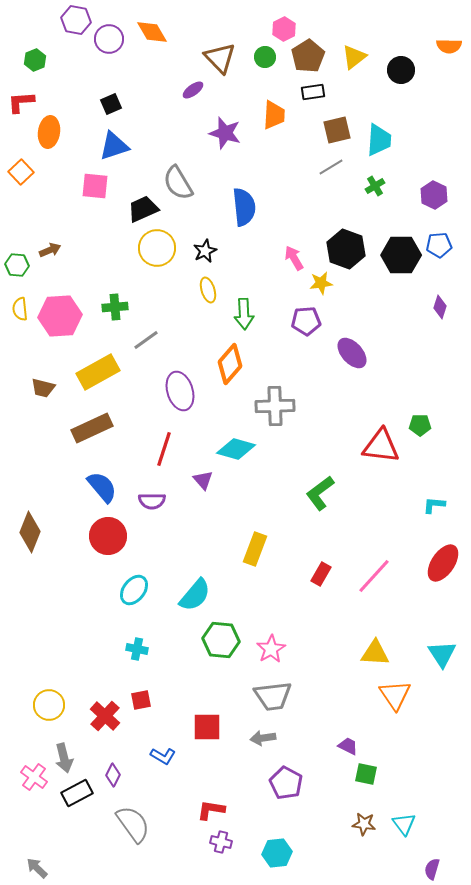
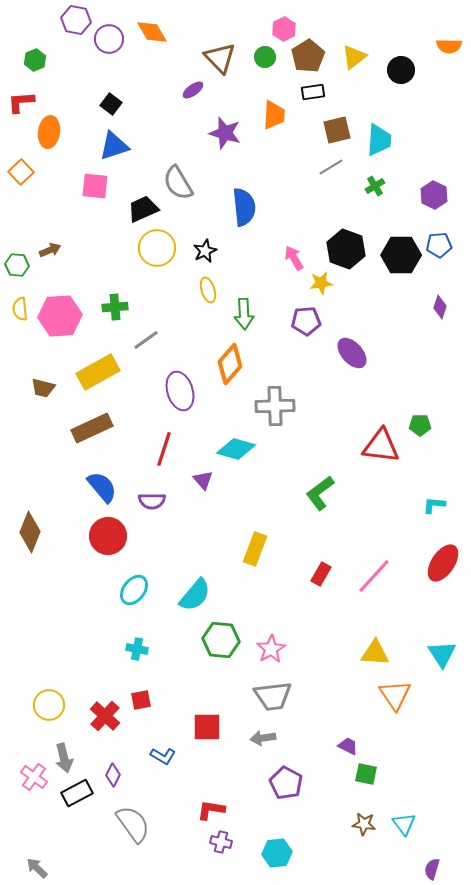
black square at (111, 104): rotated 30 degrees counterclockwise
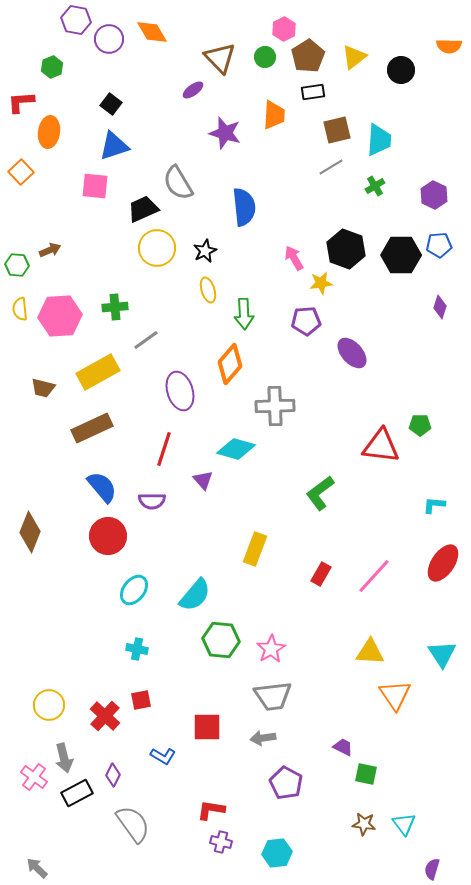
green hexagon at (35, 60): moved 17 px right, 7 px down
yellow triangle at (375, 653): moved 5 px left, 1 px up
purple trapezoid at (348, 746): moved 5 px left, 1 px down
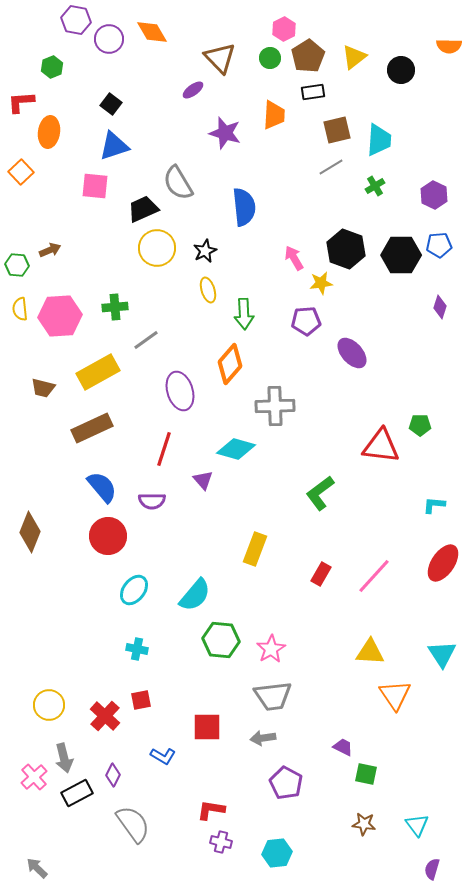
green circle at (265, 57): moved 5 px right, 1 px down
pink cross at (34, 777): rotated 12 degrees clockwise
cyan triangle at (404, 824): moved 13 px right, 1 px down
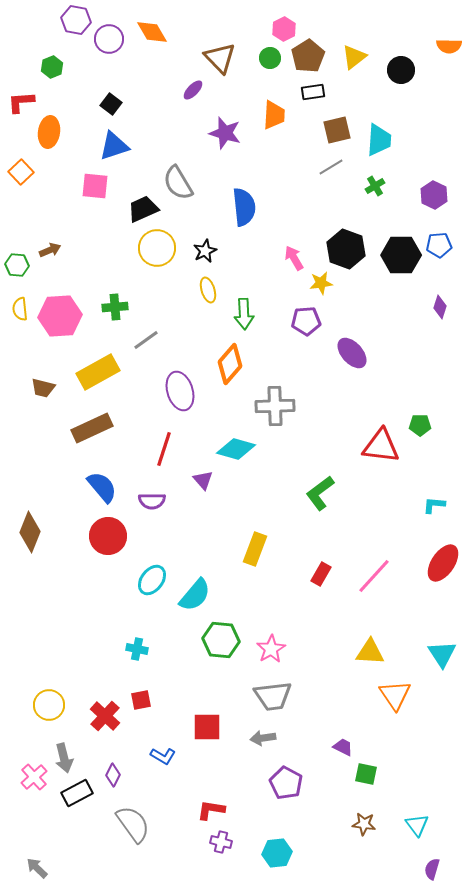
purple ellipse at (193, 90): rotated 10 degrees counterclockwise
cyan ellipse at (134, 590): moved 18 px right, 10 px up
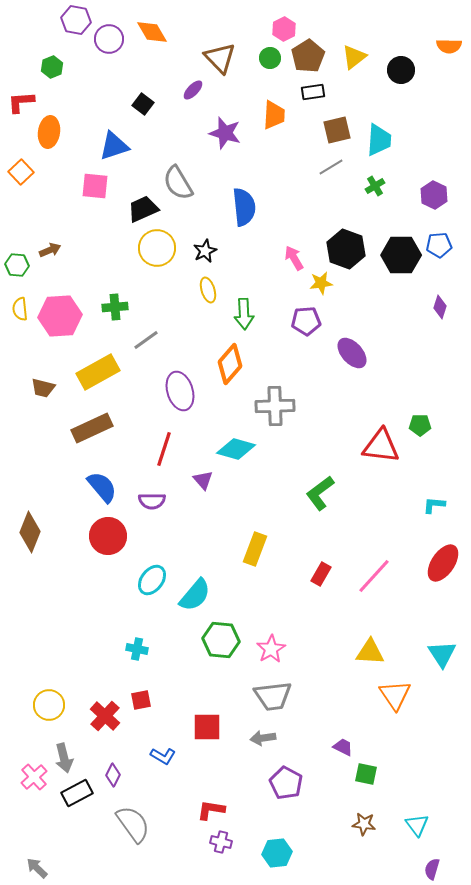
black square at (111, 104): moved 32 px right
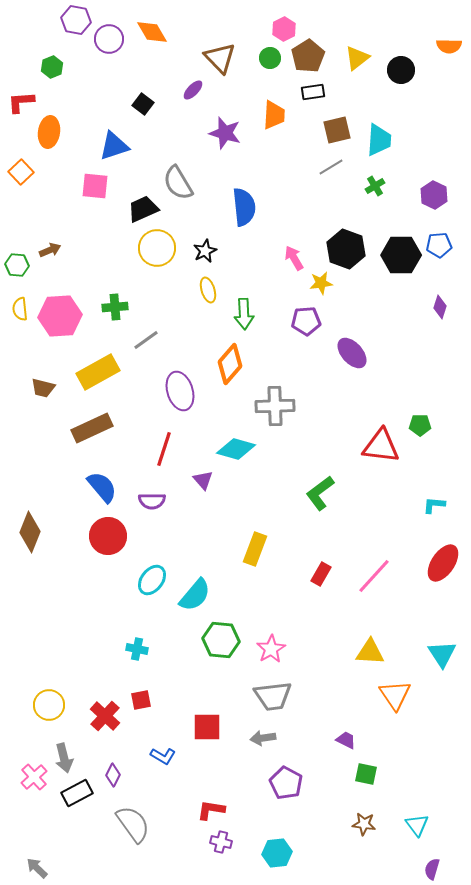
yellow triangle at (354, 57): moved 3 px right, 1 px down
purple trapezoid at (343, 747): moved 3 px right, 7 px up
